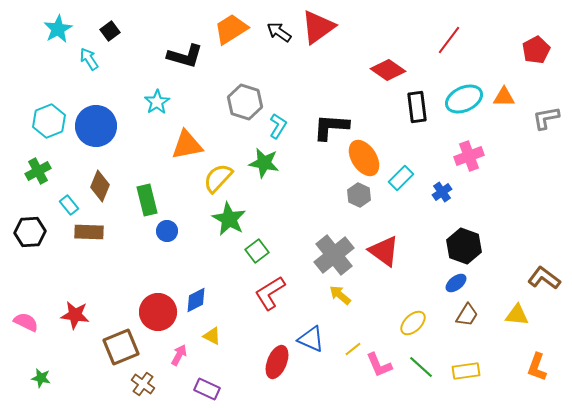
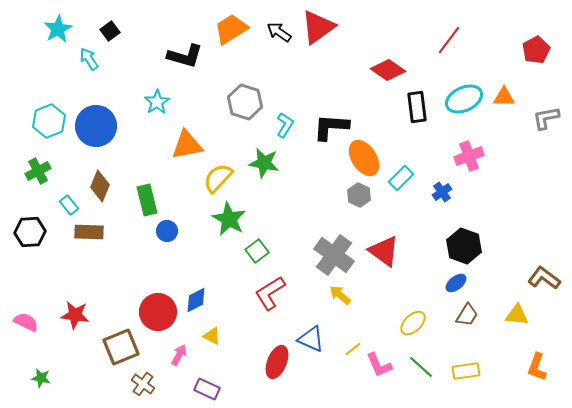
cyan L-shape at (278, 126): moved 7 px right, 1 px up
gray cross at (334, 255): rotated 15 degrees counterclockwise
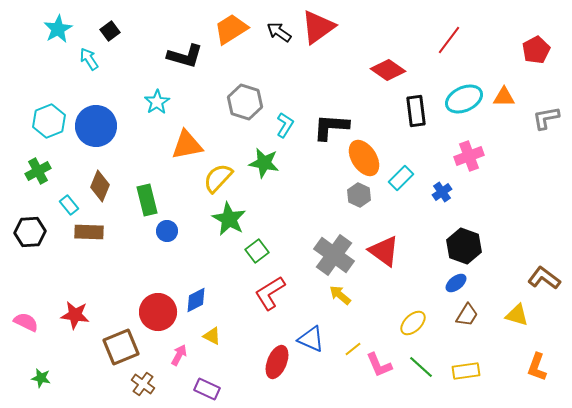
black rectangle at (417, 107): moved 1 px left, 4 px down
yellow triangle at (517, 315): rotated 10 degrees clockwise
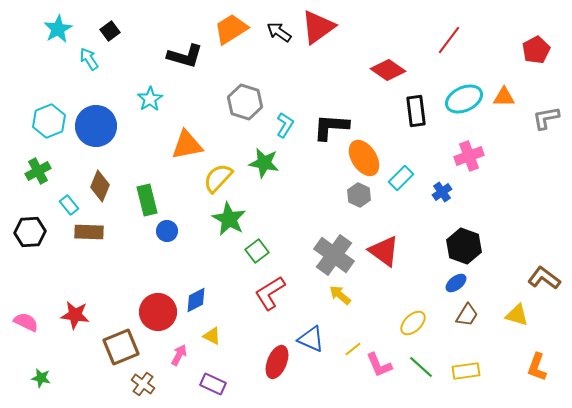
cyan star at (157, 102): moved 7 px left, 3 px up
purple rectangle at (207, 389): moved 6 px right, 5 px up
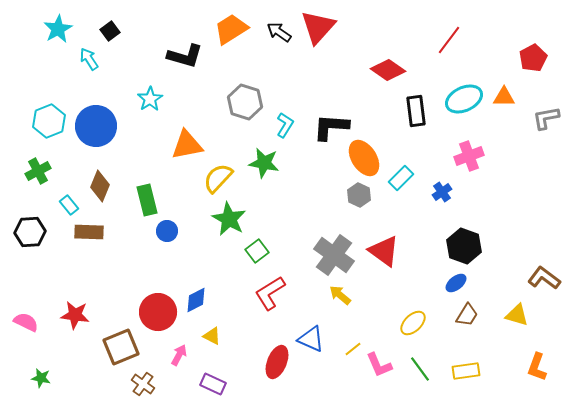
red triangle at (318, 27): rotated 12 degrees counterclockwise
red pentagon at (536, 50): moved 3 px left, 8 px down
green line at (421, 367): moved 1 px left, 2 px down; rotated 12 degrees clockwise
